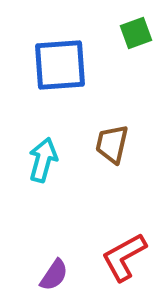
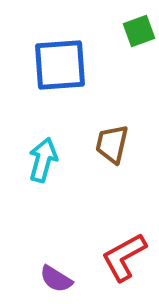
green square: moved 3 px right, 2 px up
purple semicircle: moved 2 px right, 4 px down; rotated 88 degrees clockwise
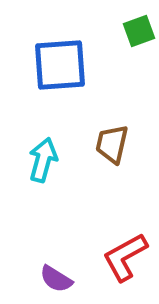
red L-shape: moved 1 px right
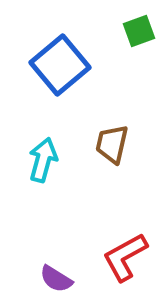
blue square: rotated 36 degrees counterclockwise
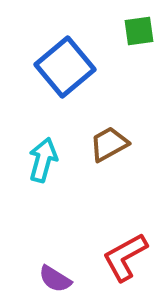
green square: rotated 12 degrees clockwise
blue square: moved 5 px right, 2 px down
brown trapezoid: moved 3 px left; rotated 48 degrees clockwise
purple semicircle: moved 1 px left
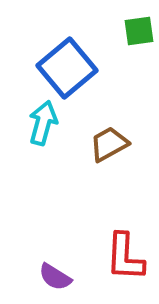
blue square: moved 2 px right, 1 px down
cyan arrow: moved 37 px up
red L-shape: rotated 58 degrees counterclockwise
purple semicircle: moved 2 px up
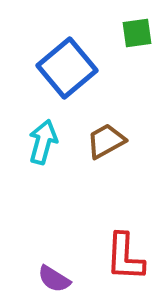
green square: moved 2 px left, 2 px down
cyan arrow: moved 19 px down
brown trapezoid: moved 3 px left, 3 px up
purple semicircle: moved 1 px left, 2 px down
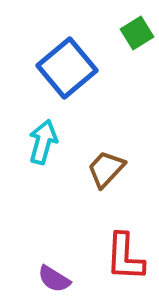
green square: rotated 24 degrees counterclockwise
brown trapezoid: moved 28 px down; rotated 18 degrees counterclockwise
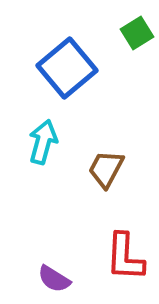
brown trapezoid: rotated 15 degrees counterclockwise
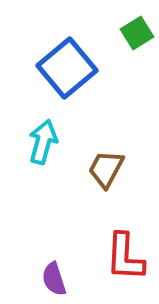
purple semicircle: rotated 40 degrees clockwise
